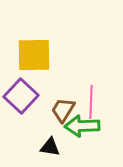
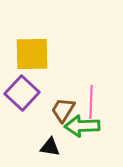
yellow square: moved 2 px left, 1 px up
purple square: moved 1 px right, 3 px up
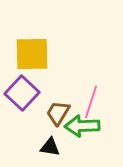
pink line: rotated 16 degrees clockwise
brown trapezoid: moved 5 px left, 3 px down
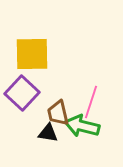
brown trapezoid: rotated 44 degrees counterclockwise
green arrow: rotated 16 degrees clockwise
black triangle: moved 2 px left, 14 px up
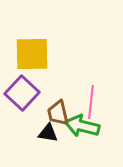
pink line: rotated 12 degrees counterclockwise
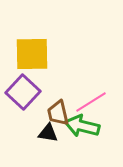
purple square: moved 1 px right, 1 px up
pink line: rotated 52 degrees clockwise
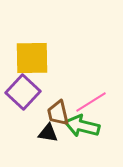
yellow square: moved 4 px down
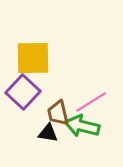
yellow square: moved 1 px right
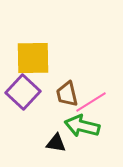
brown trapezoid: moved 9 px right, 19 px up
black triangle: moved 8 px right, 10 px down
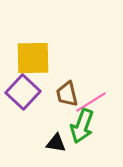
green arrow: rotated 84 degrees counterclockwise
